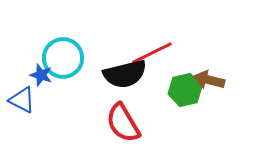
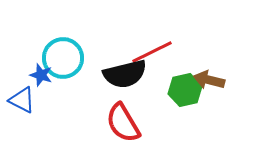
red line: moved 1 px up
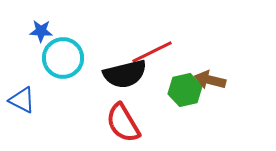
blue star: moved 44 px up; rotated 15 degrees counterclockwise
brown arrow: moved 1 px right
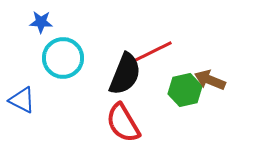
blue star: moved 9 px up
black semicircle: rotated 54 degrees counterclockwise
brown arrow: rotated 8 degrees clockwise
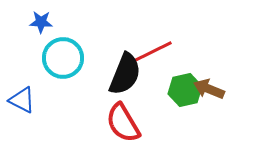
brown arrow: moved 1 px left, 9 px down
